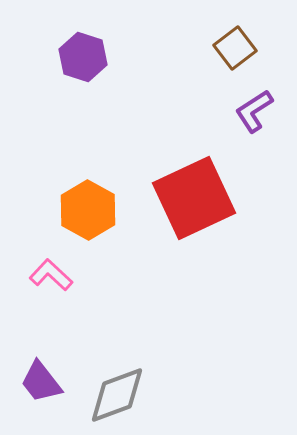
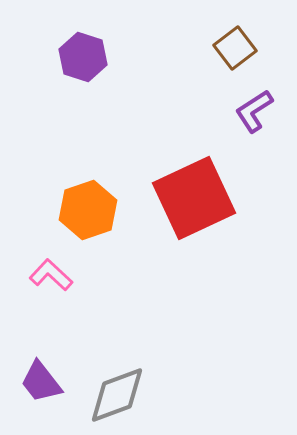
orange hexagon: rotated 12 degrees clockwise
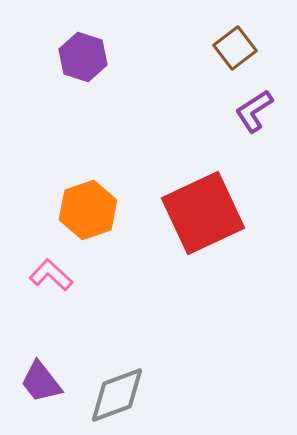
red square: moved 9 px right, 15 px down
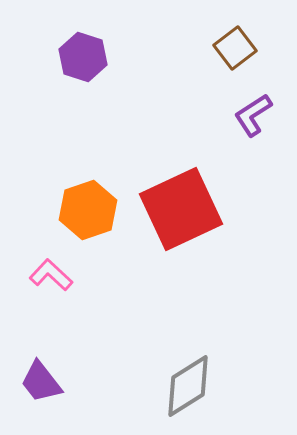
purple L-shape: moved 1 px left, 4 px down
red square: moved 22 px left, 4 px up
gray diamond: moved 71 px right, 9 px up; rotated 12 degrees counterclockwise
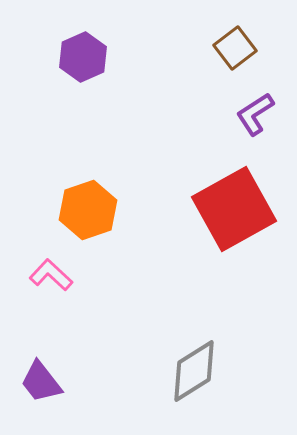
purple hexagon: rotated 18 degrees clockwise
purple L-shape: moved 2 px right, 1 px up
red square: moved 53 px right; rotated 4 degrees counterclockwise
gray diamond: moved 6 px right, 15 px up
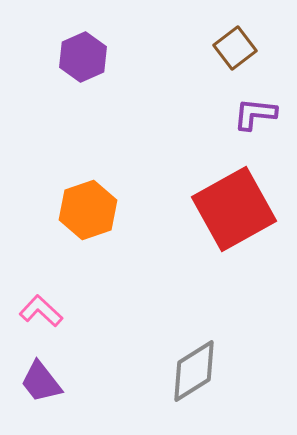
purple L-shape: rotated 39 degrees clockwise
pink L-shape: moved 10 px left, 36 px down
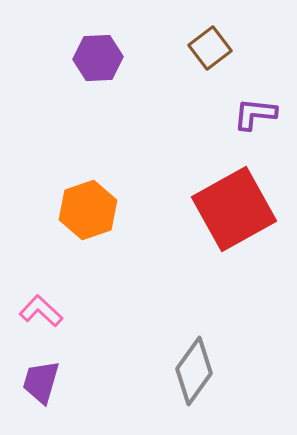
brown square: moved 25 px left
purple hexagon: moved 15 px right, 1 px down; rotated 21 degrees clockwise
gray diamond: rotated 22 degrees counterclockwise
purple trapezoid: rotated 54 degrees clockwise
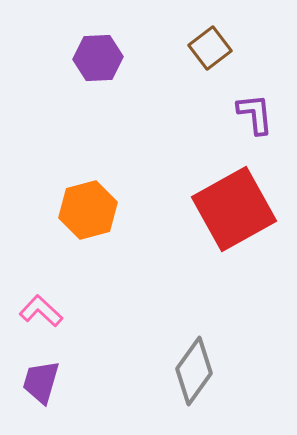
purple L-shape: rotated 78 degrees clockwise
orange hexagon: rotated 4 degrees clockwise
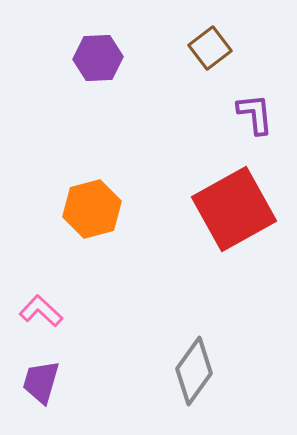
orange hexagon: moved 4 px right, 1 px up
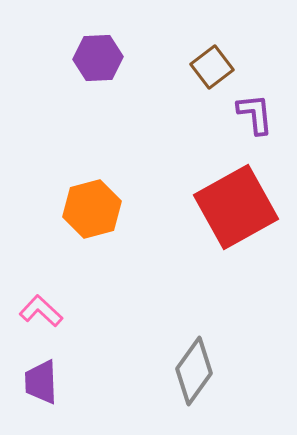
brown square: moved 2 px right, 19 px down
red square: moved 2 px right, 2 px up
purple trapezoid: rotated 18 degrees counterclockwise
